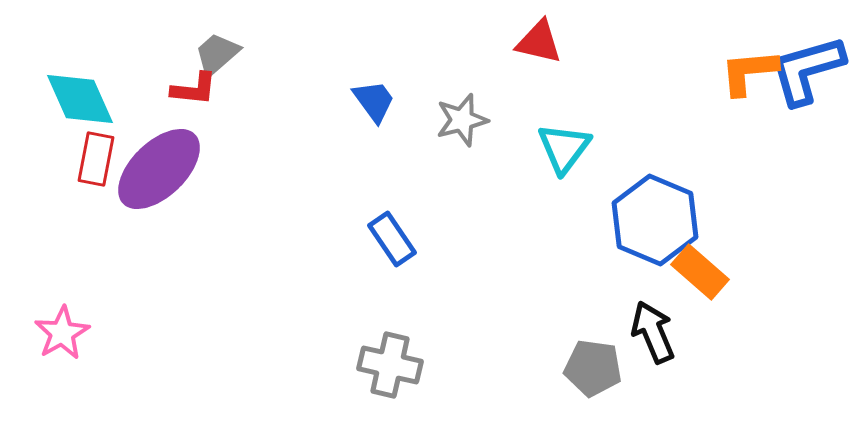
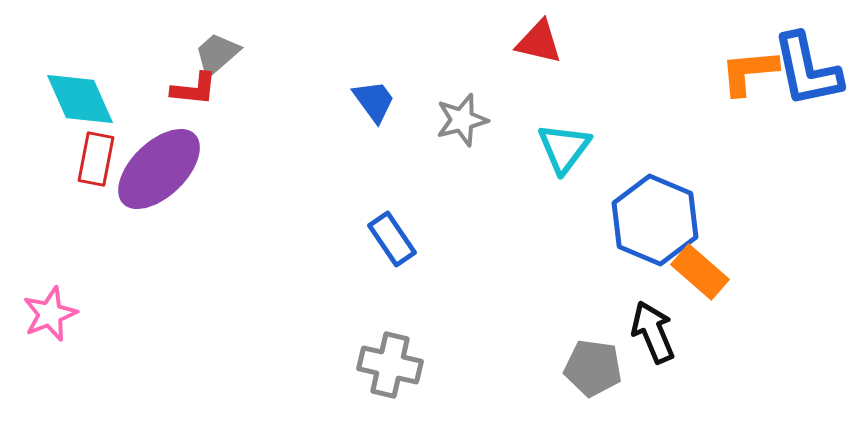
blue L-shape: rotated 86 degrees counterclockwise
pink star: moved 12 px left, 19 px up; rotated 8 degrees clockwise
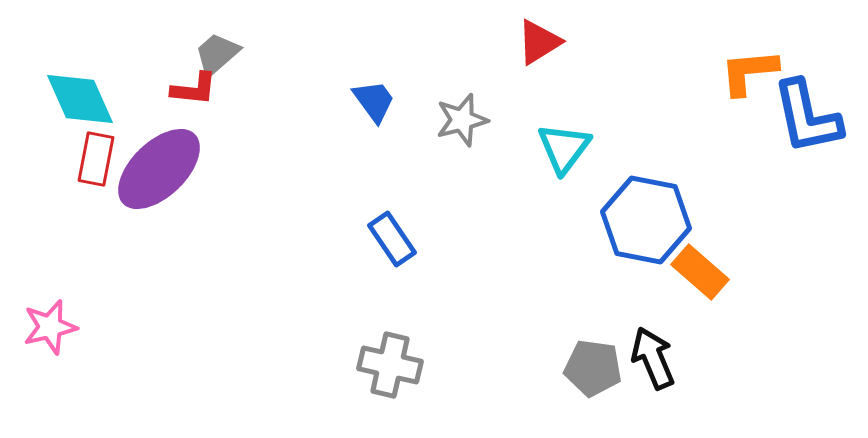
red triangle: rotated 45 degrees counterclockwise
blue L-shape: moved 47 px down
blue hexagon: moved 9 px left; rotated 12 degrees counterclockwise
pink star: moved 13 px down; rotated 8 degrees clockwise
black arrow: moved 26 px down
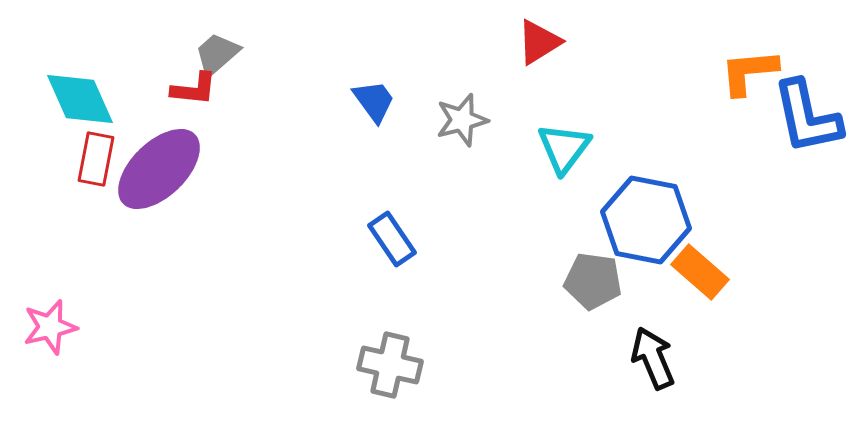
gray pentagon: moved 87 px up
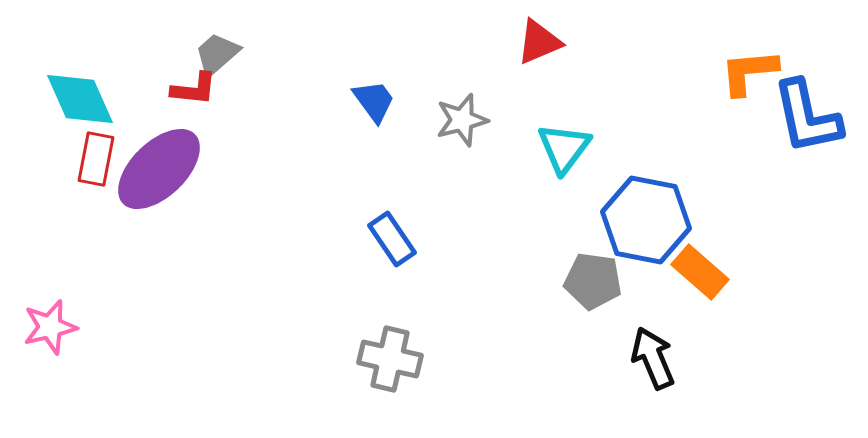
red triangle: rotated 9 degrees clockwise
gray cross: moved 6 px up
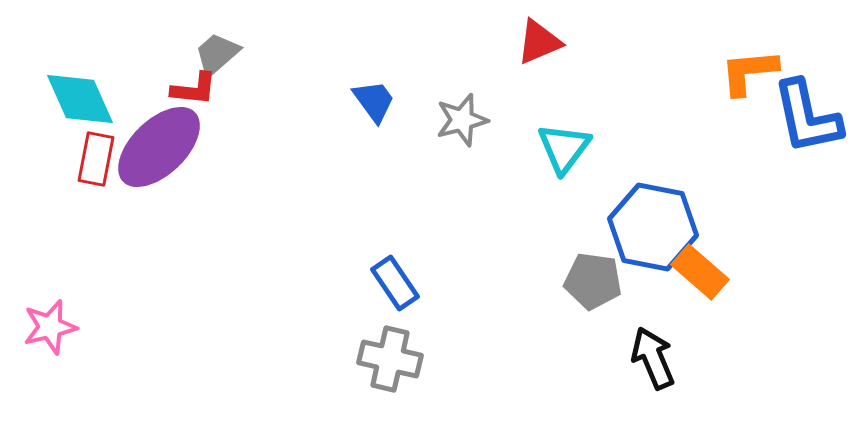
purple ellipse: moved 22 px up
blue hexagon: moved 7 px right, 7 px down
blue rectangle: moved 3 px right, 44 px down
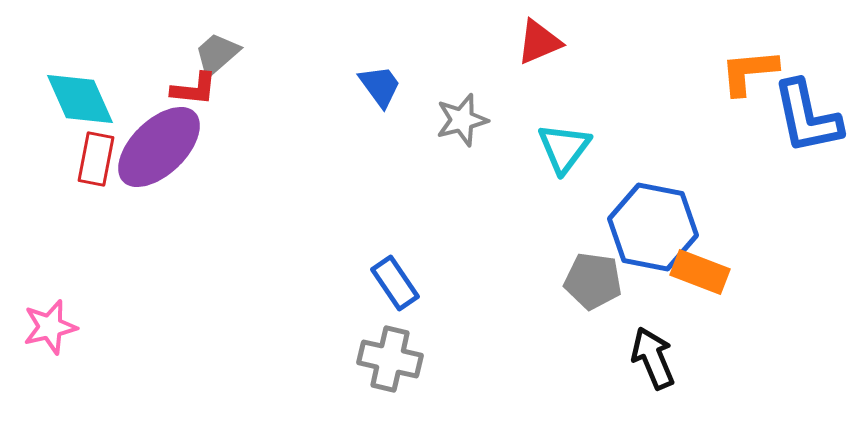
blue trapezoid: moved 6 px right, 15 px up
orange rectangle: rotated 20 degrees counterclockwise
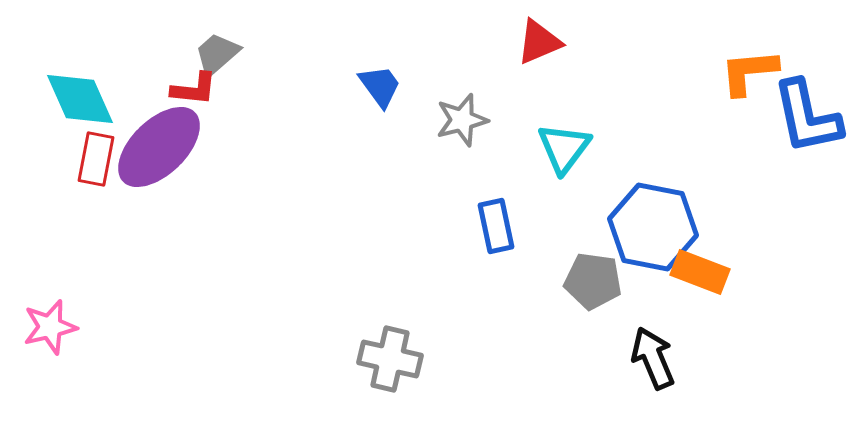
blue rectangle: moved 101 px right, 57 px up; rotated 22 degrees clockwise
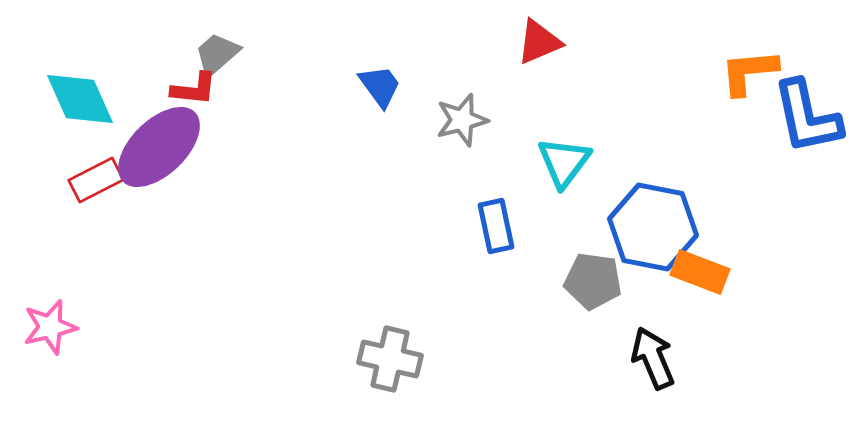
cyan triangle: moved 14 px down
red rectangle: moved 21 px down; rotated 52 degrees clockwise
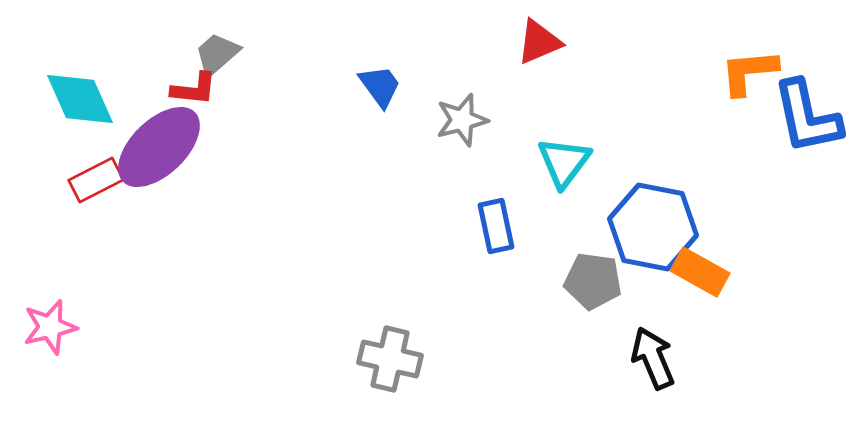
orange rectangle: rotated 8 degrees clockwise
